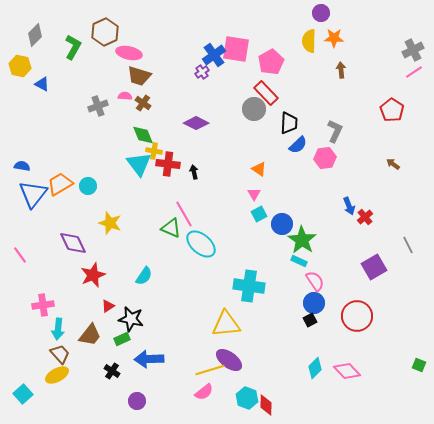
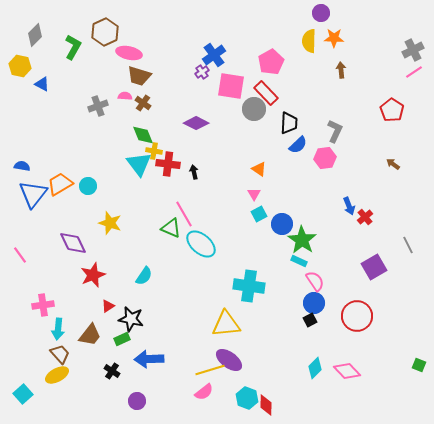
pink square at (236, 49): moved 5 px left, 37 px down
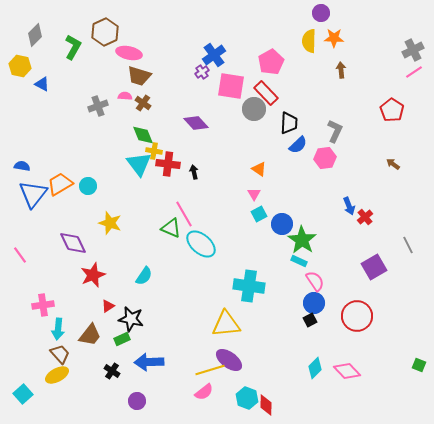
purple diamond at (196, 123): rotated 20 degrees clockwise
blue arrow at (149, 359): moved 3 px down
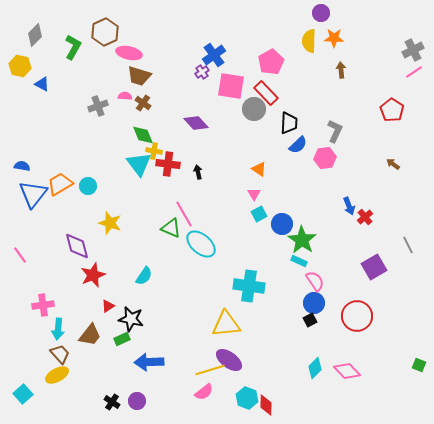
black arrow at (194, 172): moved 4 px right
purple diamond at (73, 243): moved 4 px right, 3 px down; rotated 12 degrees clockwise
black cross at (112, 371): moved 31 px down
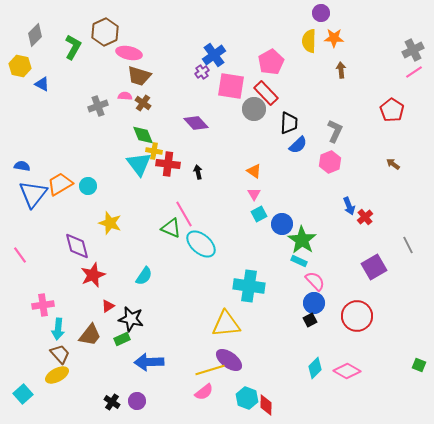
pink hexagon at (325, 158): moved 5 px right, 4 px down; rotated 15 degrees counterclockwise
orange triangle at (259, 169): moved 5 px left, 2 px down
pink semicircle at (315, 281): rotated 10 degrees counterclockwise
pink diamond at (347, 371): rotated 16 degrees counterclockwise
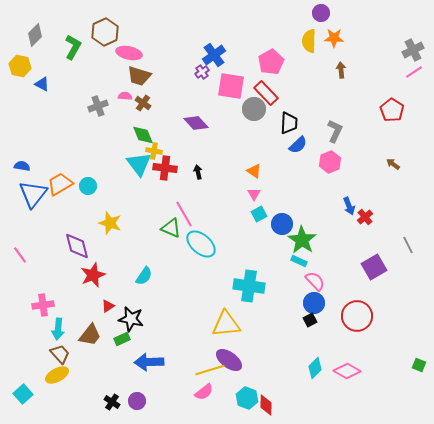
red cross at (168, 164): moved 3 px left, 4 px down
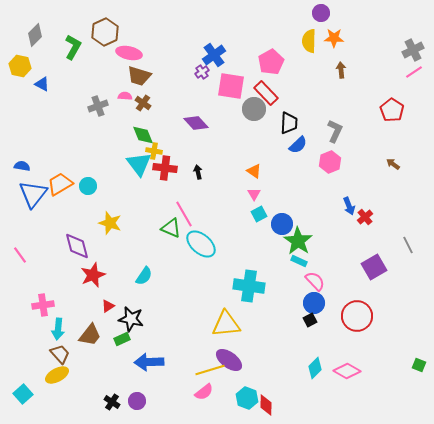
green star at (302, 240): moved 4 px left, 1 px down
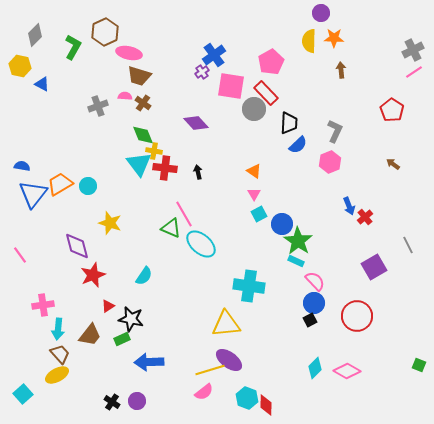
cyan rectangle at (299, 261): moved 3 px left
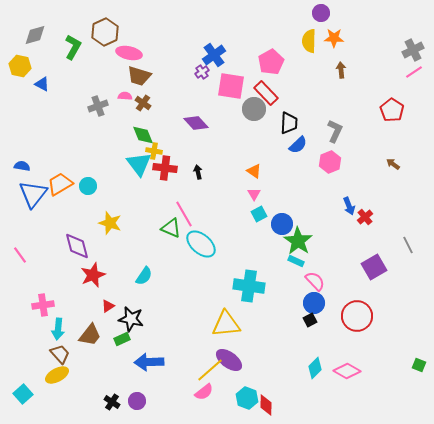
gray diamond at (35, 35): rotated 30 degrees clockwise
yellow line at (210, 370): rotated 24 degrees counterclockwise
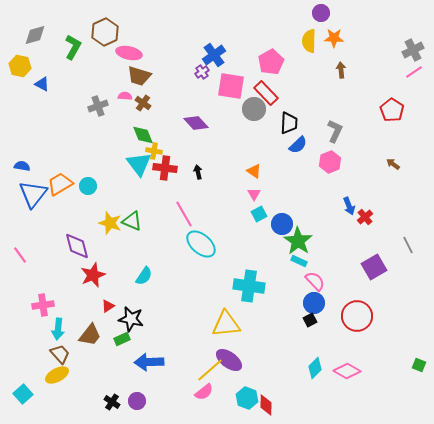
green triangle at (171, 228): moved 39 px left, 7 px up
cyan rectangle at (296, 261): moved 3 px right
